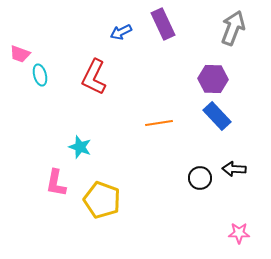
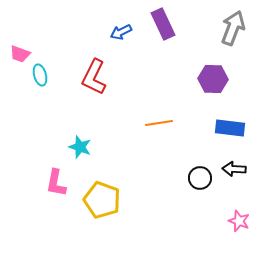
blue rectangle: moved 13 px right, 12 px down; rotated 40 degrees counterclockwise
pink star: moved 12 px up; rotated 20 degrees clockwise
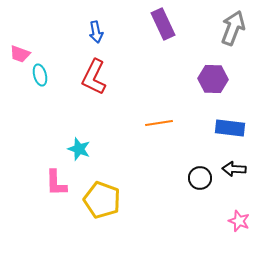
blue arrow: moved 25 px left; rotated 75 degrees counterclockwise
cyan star: moved 1 px left, 2 px down
pink L-shape: rotated 12 degrees counterclockwise
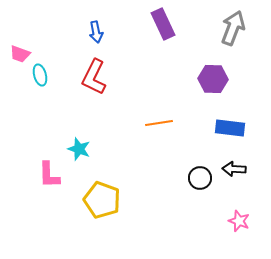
pink L-shape: moved 7 px left, 8 px up
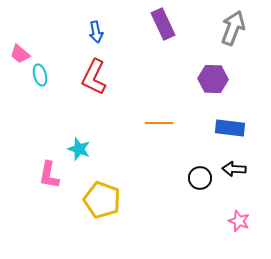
pink trapezoid: rotated 20 degrees clockwise
orange line: rotated 8 degrees clockwise
pink L-shape: rotated 12 degrees clockwise
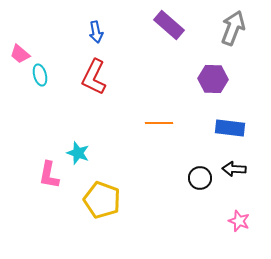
purple rectangle: moved 6 px right, 1 px down; rotated 24 degrees counterclockwise
cyan star: moved 1 px left, 4 px down
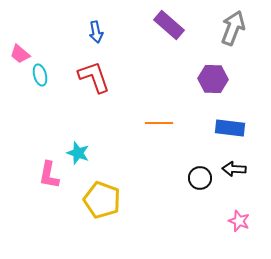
red L-shape: rotated 135 degrees clockwise
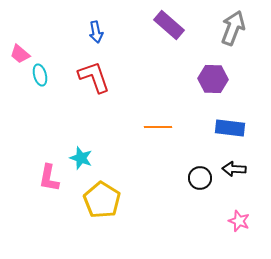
orange line: moved 1 px left, 4 px down
cyan star: moved 3 px right, 5 px down
pink L-shape: moved 3 px down
yellow pentagon: rotated 12 degrees clockwise
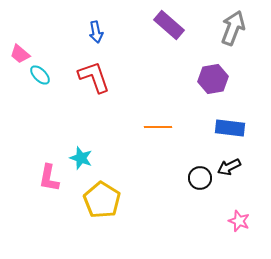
cyan ellipse: rotated 30 degrees counterclockwise
purple hexagon: rotated 12 degrees counterclockwise
black arrow: moved 5 px left, 2 px up; rotated 30 degrees counterclockwise
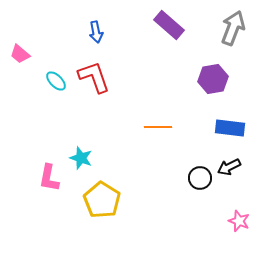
cyan ellipse: moved 16 px right, 6 px down
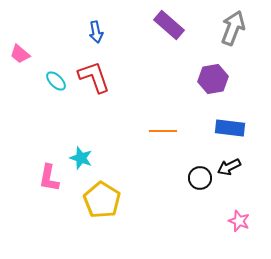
orange line: moved 5 px right, 4 px down
